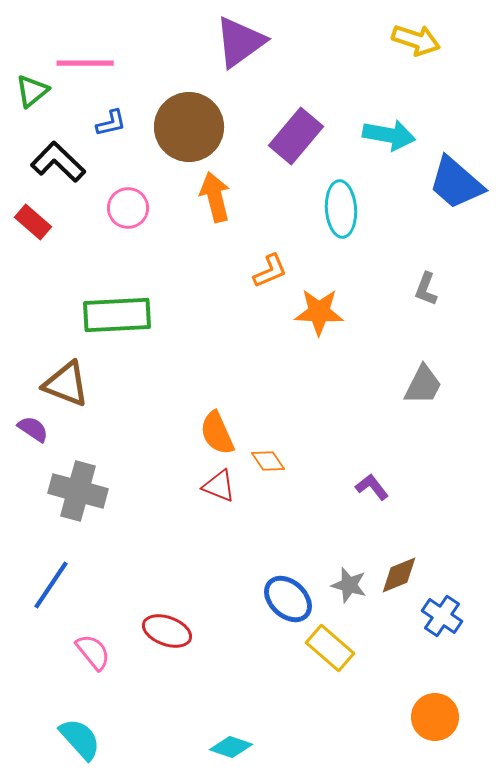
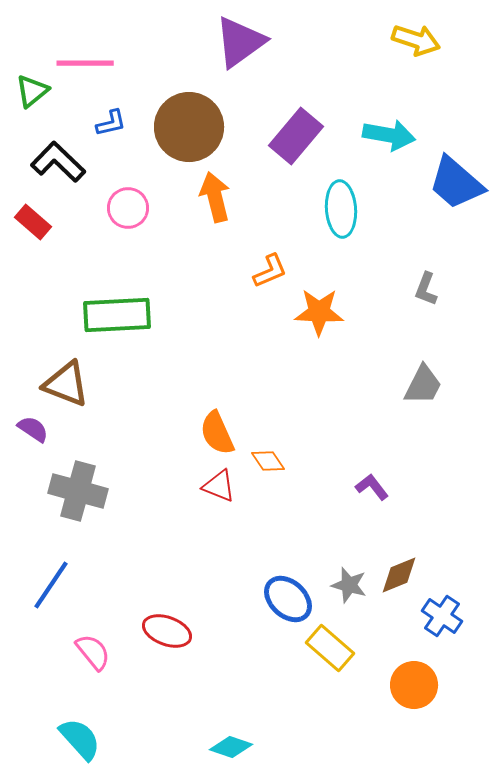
orange circle: moved 21 px left, 32 px up
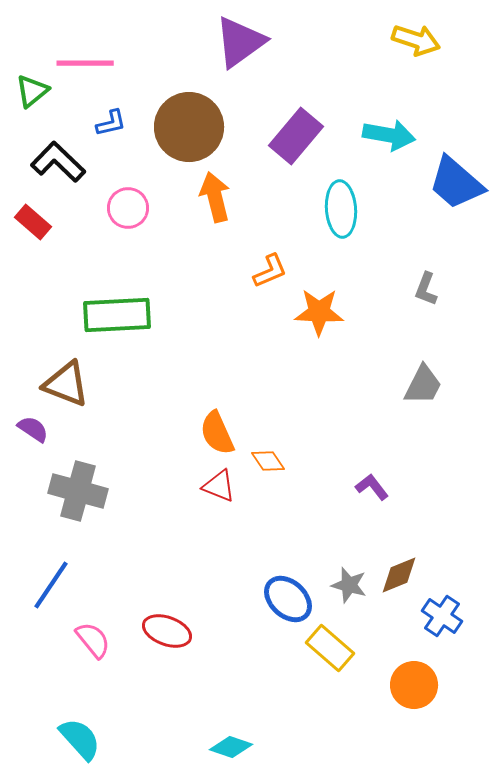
pink semicircle: moved 12 px up
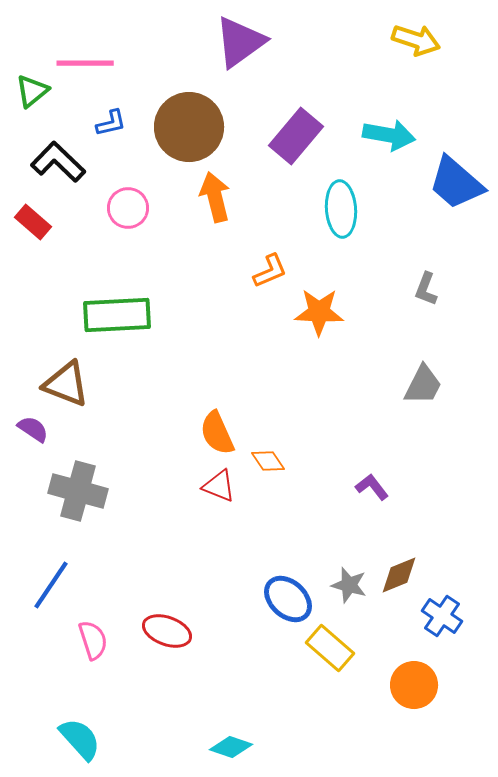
pink semicircle: rotated 21 degrees clockwise
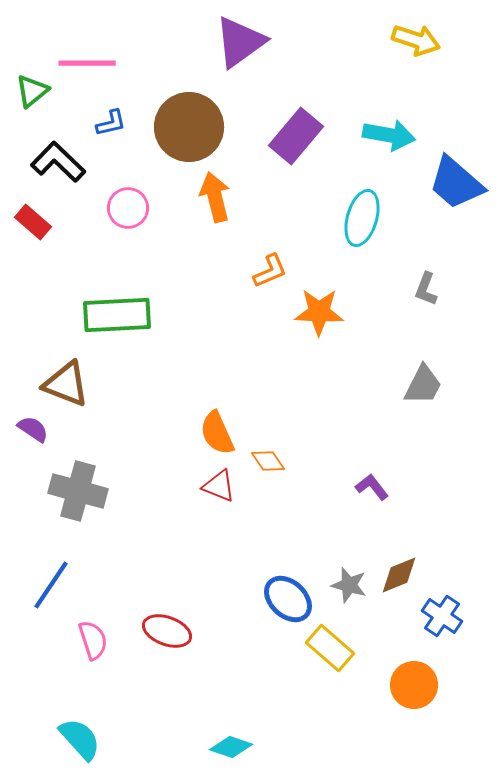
pink line: moved 2 px right
cyan ellipse: moved 21 px right, 9 px down; rotated 20 degrees clockwise
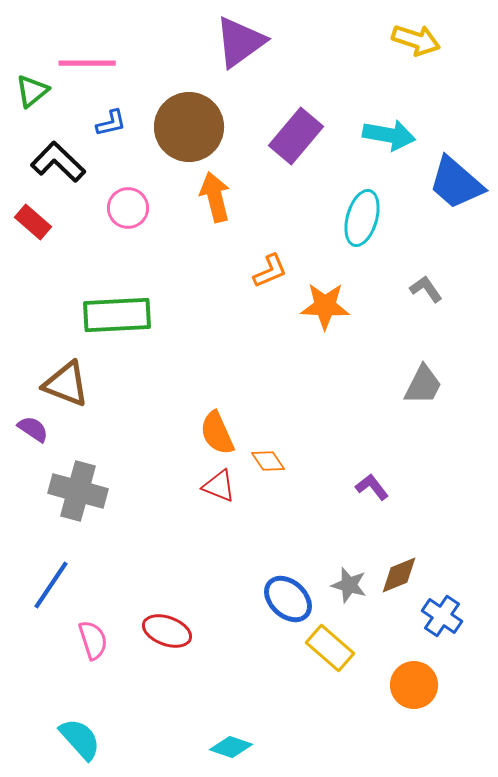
gray L-shape: rotated 124 degrees clockwise
orange star: moved 6 px right, 6 px up
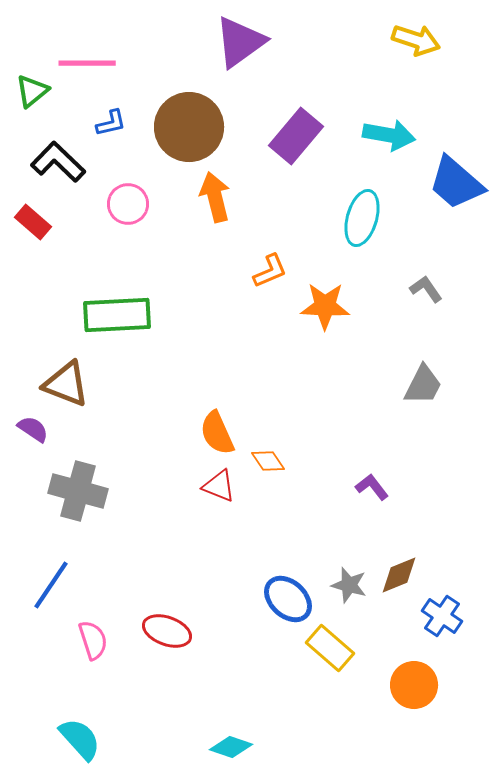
pink circle: moved 4 px up
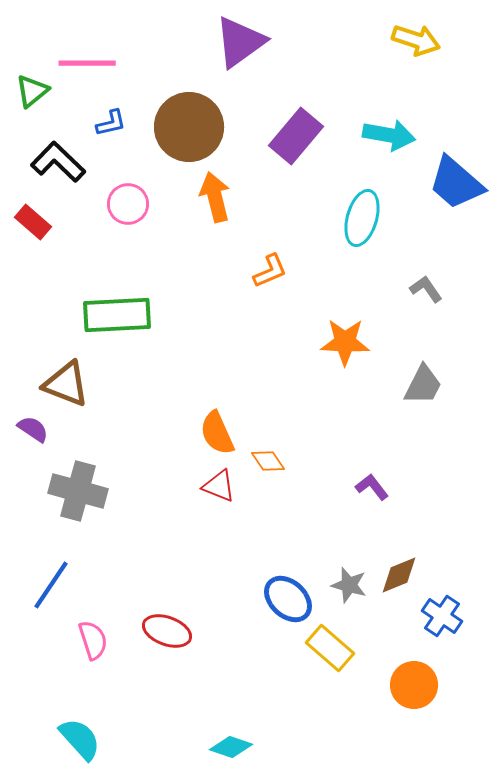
orange star: moved 20 px right, 36 px down
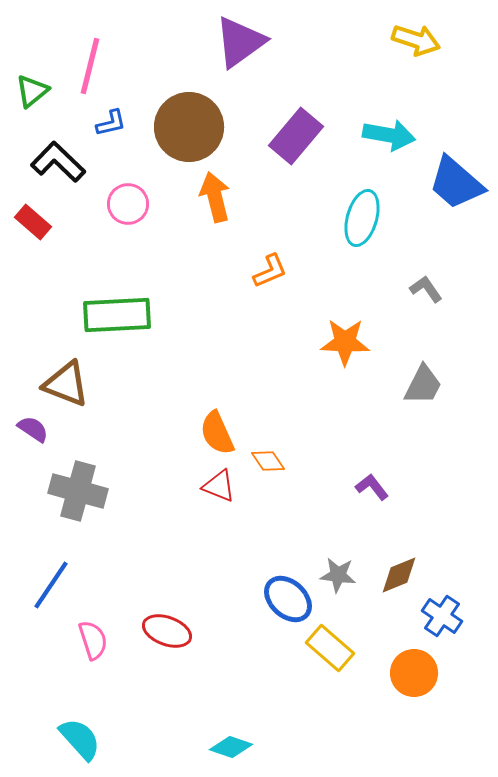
pink line: moved 3 px right, 3 px down; rotated 76 degrees counterclockwise
gray star: moved 11 px left, 10 px up; rotated 9 degrees counterclockwise
orange circle: moved 12 px up
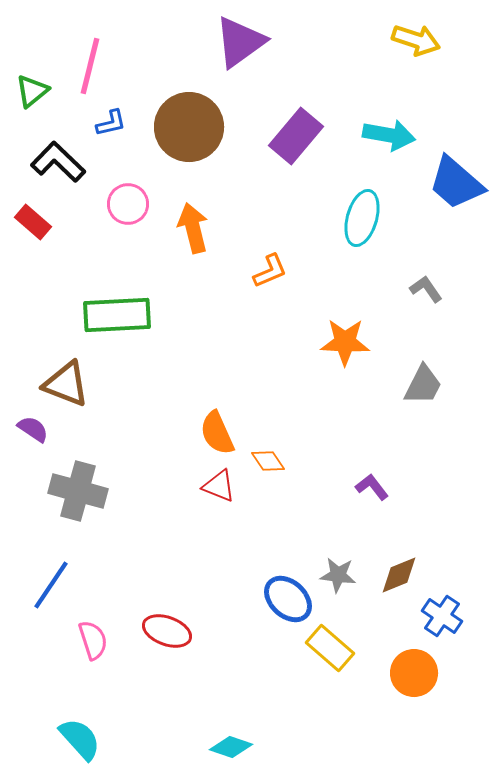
orange arrow: moved 22 px left, 31 px down
